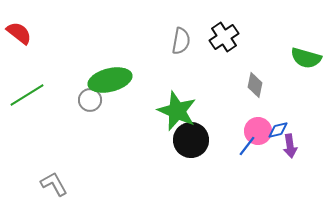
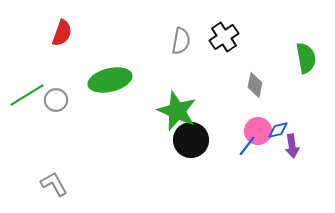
red semicircle: moved 43 px right; rotated 72 degrees clockwise
green semicircle: rotated 116 degrees counterclockwise
gray circle: moved 34 px left
purple arrow: moved 2 px right
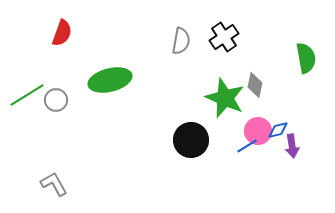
green star: moved 48 px right, 13 px up
blue line: rotated 20 degrees clockwise
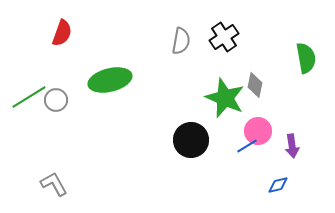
green line: moved 2 px right, 2 px down
blue diamond: moved 55 px down
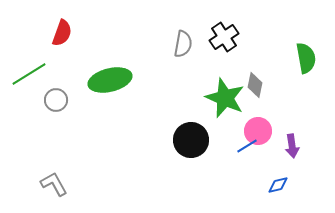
gray semicircle: moved 2 px right, 3 px down
green line: moved 23 px up
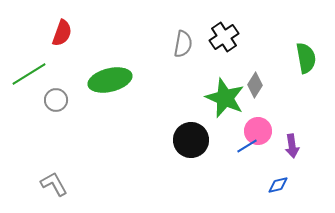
gray diamond: rotated 20 degrees clockwise
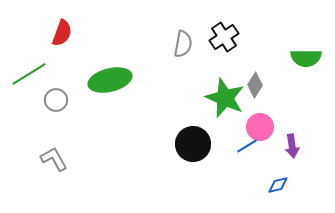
green semicircle: rotated 100 degrees clockwise
pink circle: moved 2 px right, 4 px up
black circle: moved 2 px right, 4 px down
gray L-shape: moved 25 px up
